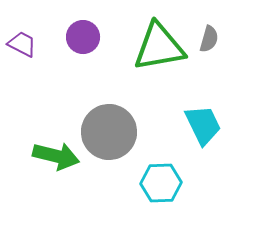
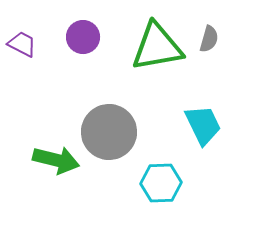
green triangle: moved 2 px left
green arrow: moved 4 px down
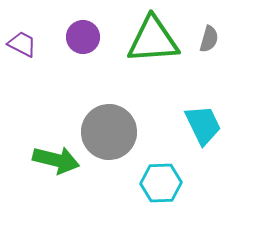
green triangle: moved 4 px left, 7 px up; rotated 6 degrees clockwise
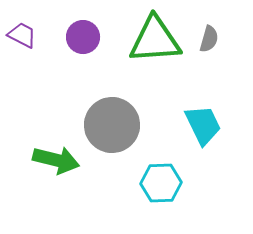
green triangle: moved 2 px right
purple trapezoid: moved 9 px up
gray circle: moved 3 px right, 7 px up
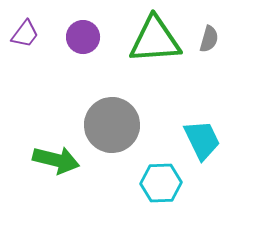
purple trapezoid: moved 3 px right, 1 px up; rotated 100 degrees clockwise
cyan trapezoid: moved 1 px left, 15 px down
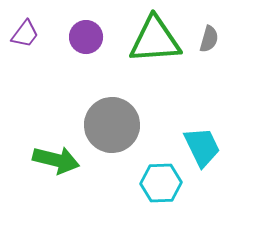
purple circle: moved 3 px right
cyan trapezoid: moved 7 px down
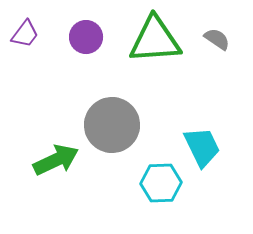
gray semicircle: moved 8 px right; rotated 72 degrees counterclockwise
green arrow: rotated 39 degrees counterclockwise
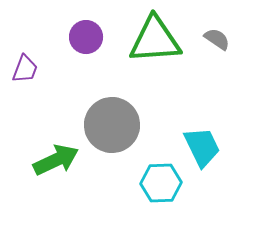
purple trapezoid: moved 35 px down; rotated 16 degrees counterclockwise
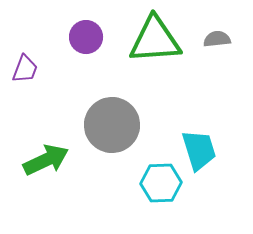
gray semicircle: rotated 40 degrees counterclockwise
cyan trapezoid: moved 3 px left, 3 px down; rotated 9 degrees clockwise
green arrow: moved 10 px left
